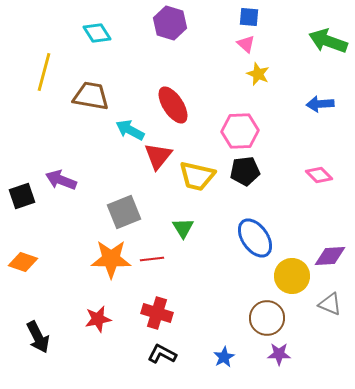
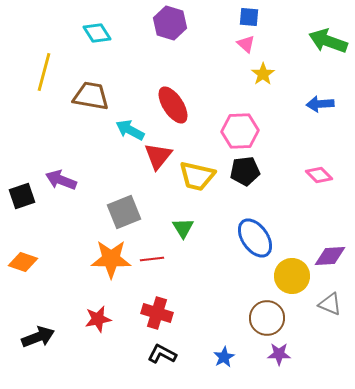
yellow star: moved 5 px right; rotated 15 degrees clockwise
black arrow: rotated 84 degrees counterclockwise
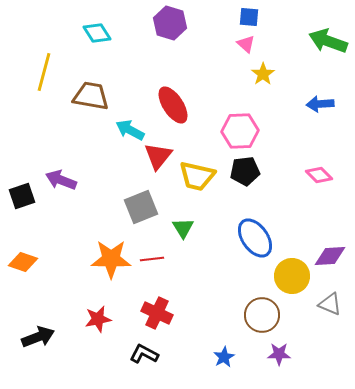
gray square: moved 17 px right, 5 px up
red cross: rotated 8 degrees clockwise
brown circle: moved 5 px left, 3 px up
black L-shape: moved 18 px left
